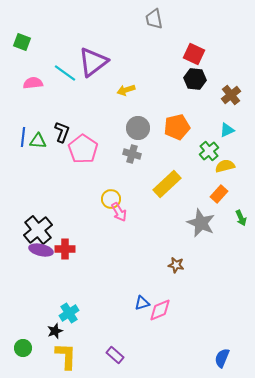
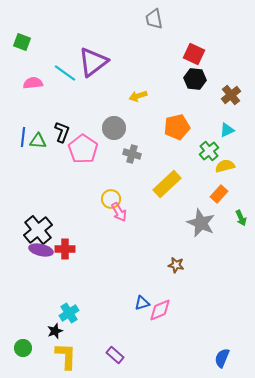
yellow arrow: moved 12 px right, 6 px down
gray circle: moved 24 px left
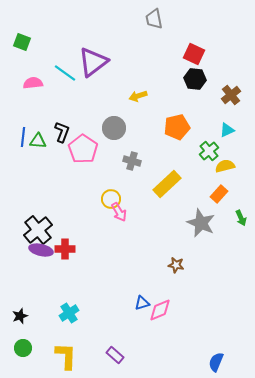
gray cross: moved 7 px down
black star: moved 35 px left, 15 px up
blue semicircle: moved 6 px left, 4 px down
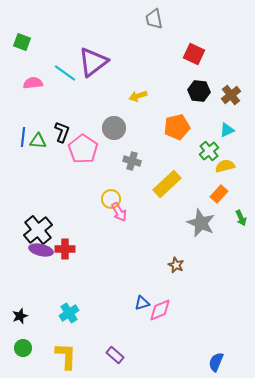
black hexagon: moved 4 px right, 12 px down
brown star: rotated 14 degrees clockwise
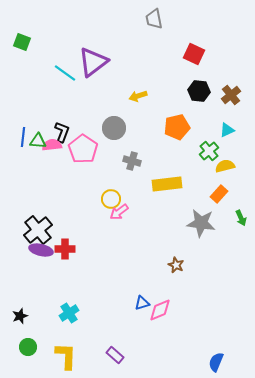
pink semicircle: moved 19 px right, 62 px down
yellow rectangle: rotated 36 degrees clockwise
pink arrow: rotated 84 degrees clockwise
gray star: rotated 16 degrees counterclockwise
green circle: moved 5 px right, 1 px up
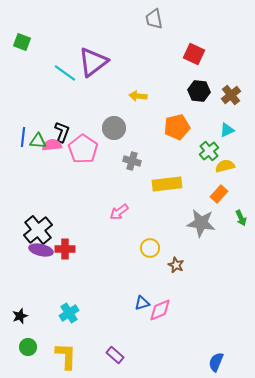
yellow arrow: rotated 24 degrees clockwise
yellow circle: moved 39 px right, 49 px down
